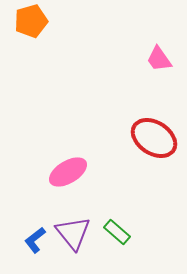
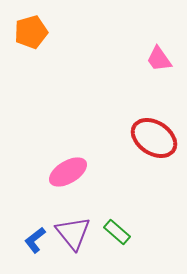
orange pentagon: moved 11 px down
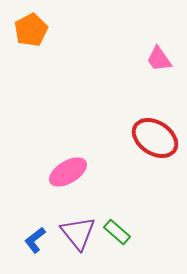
orange pentagon: moved 2 px up; rotated 12 degrees counterclockwise
red ellipse: moved 1 px right
purple triangle: moved 5 px right
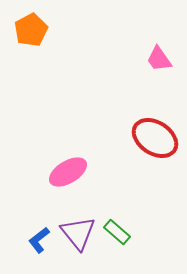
blue L-shape: moved 4 px right
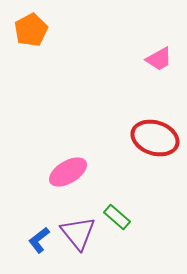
pink trapezoid: rotated 84 degrees counterclockwise
red ellipse: rotated 15 degrees counterclockwise
green rectangle: moved 15 px up
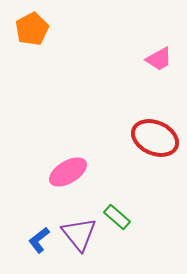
orange pentagon: moved 1 px right, 1 px up
red ellipse: rotated 6 degrees clockwise
purple triangle: moved 1 px right, 1 px down
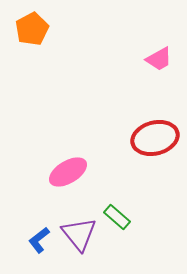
red ellipse: rotated 39 degrees counterclockwise
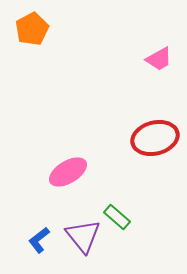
purple triangle: moved 4 px right, 2 px down
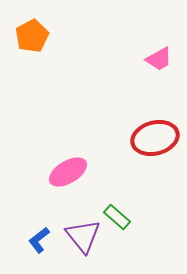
orange pentagon: moved 7 px down
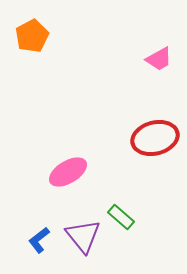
green rectangle: moved 4 px right
